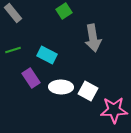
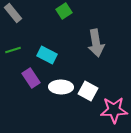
gray arrow: moved 3 px right, 5 px down
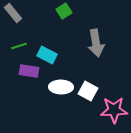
green line: moved 6 px right, 4 px up
purple rectangle: moved 2 px left, 7 px up; rotated 48 degrees counterclockwise
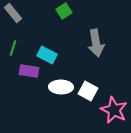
green line: moved 6 px left, 2 px down; rotated 56 degrees counterclockwise
pink star: rotated 28 degrees clockwise
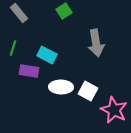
gray rectangle: moved 6 px right
